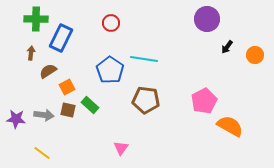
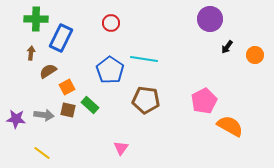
purple circle: moved 3 px right
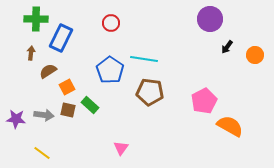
brown pentagon: moved 4 px right, 8 px up
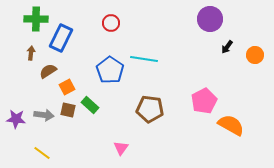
brown pentagon: moved 17 px down
orange semicircle: moved 1 px right, 1 px up
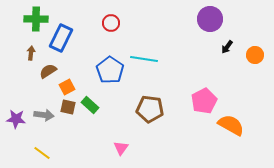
brown square: moved 3 px up
